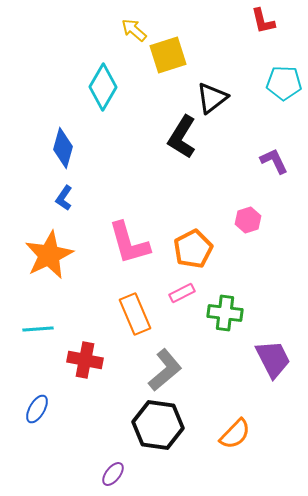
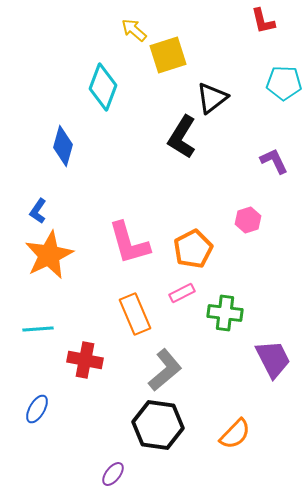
cyan diamond: rotated 9 degrees counterclockwise
blue diamond: moved 2 px up
blue L-shape: moved 26 px left, 13 px down
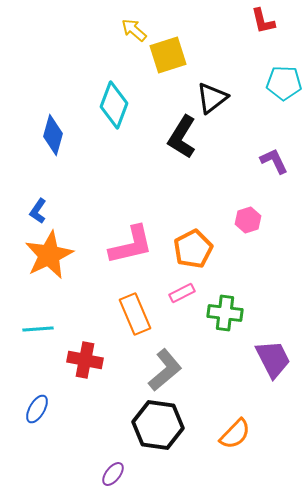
cyan diamond: moved 11 px right, 18 px down
blue diamond: moved 10 px left, 11 px up
pink L-shape: moved 2 px right, 2 px down; rotated 87 degrees counterclockwise
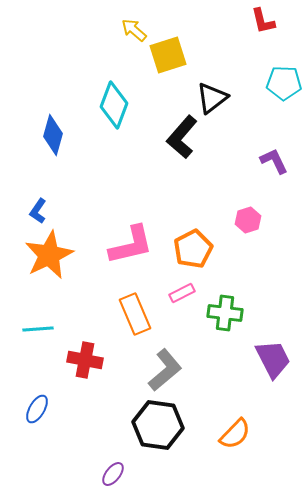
black L-shape: rotated 9 degrees clockwise
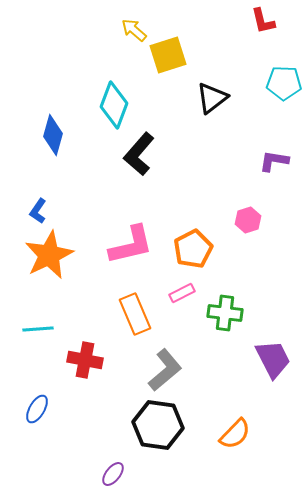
black L-shape: moved 43 px left, 17 px down
purple L-shape: rotated 56 degrees counterclockwise
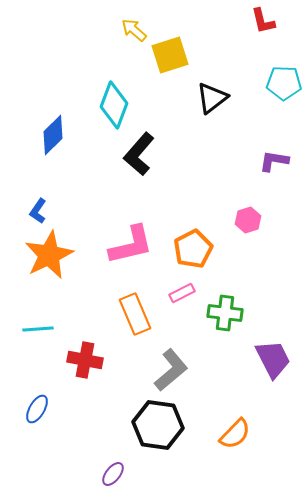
yellow square: moved 2 px right
blue diamond: rotated 30 degrees clockwise
gray L-shape: moved 6 px right
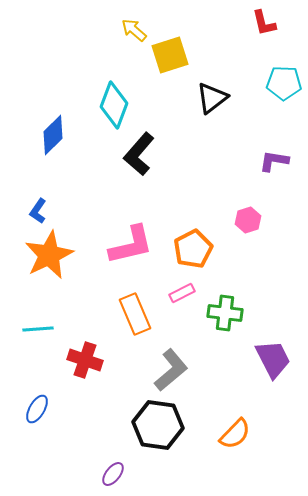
red L-shape: moved 1 px right, 2 px down
red cross: rotated 8 degrees clockwise
